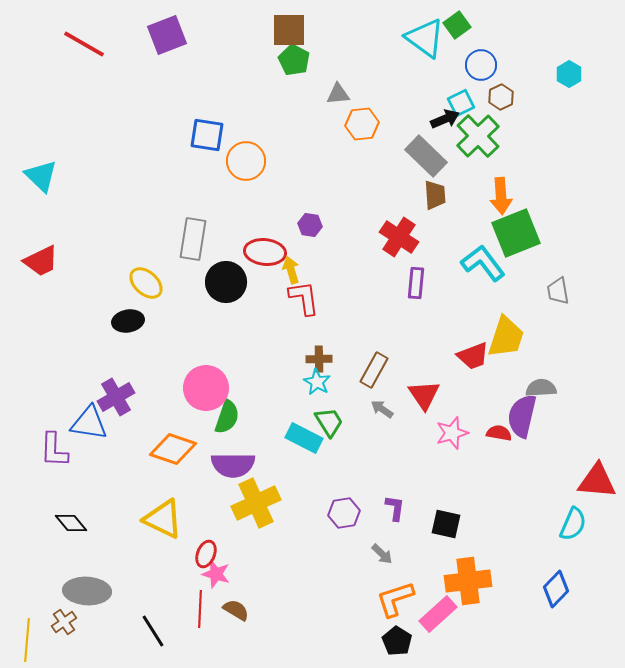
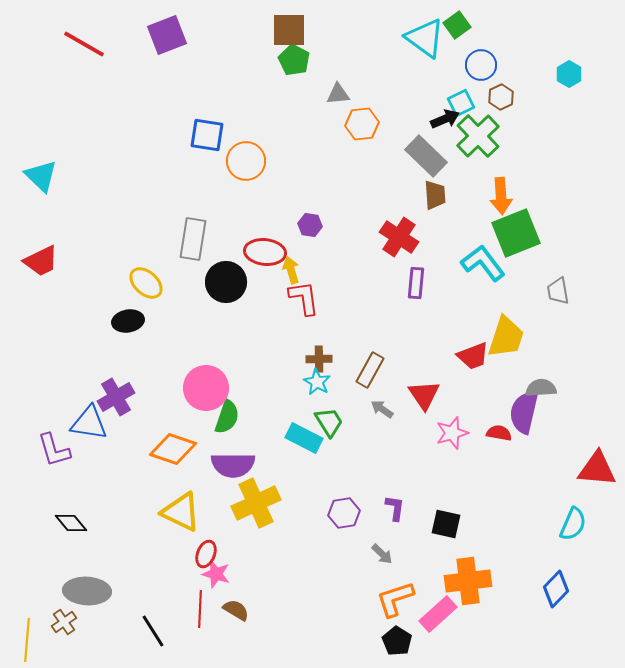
brown rectangle at (374, 370): moved 4 px left
purple semicircle at (522, 416): moved 2 px right, 4 px up
purple L-shape at (54, 450): rotated 18 degrees counterclockwise
red triangle at (597, 481): moved 12 px up
yellow triangle at (163, 519): moved 18 px right, 7 px up
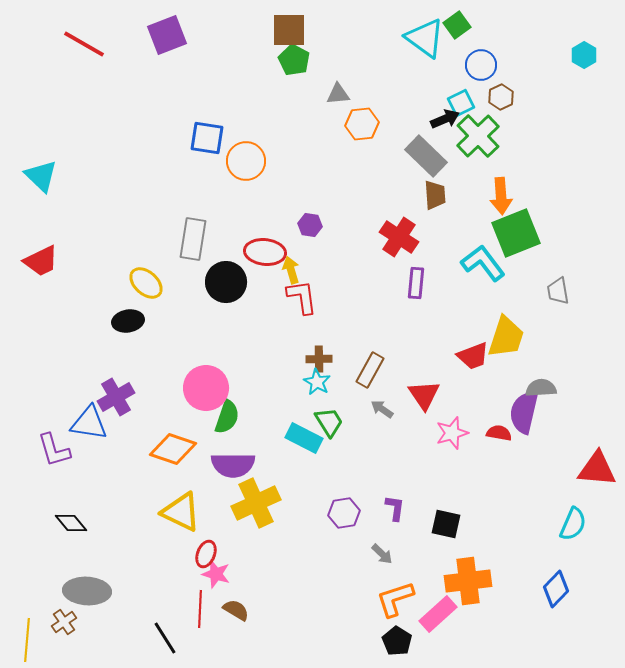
cyan hexagon at (569, 74): moved 15 px right, 19 px up
blue square at (207, 135): moved 3 px down
red L-shape at (304, 298): moved 2 px left, 1 px up
black line at (153, 631): moved 12 px right, 7 px down
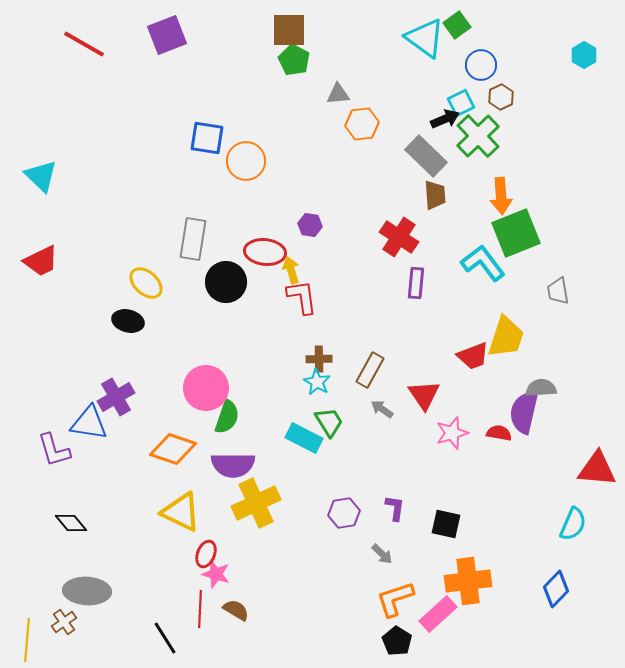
black ellipse at (128, 321): rotated 24 degrees clockwise
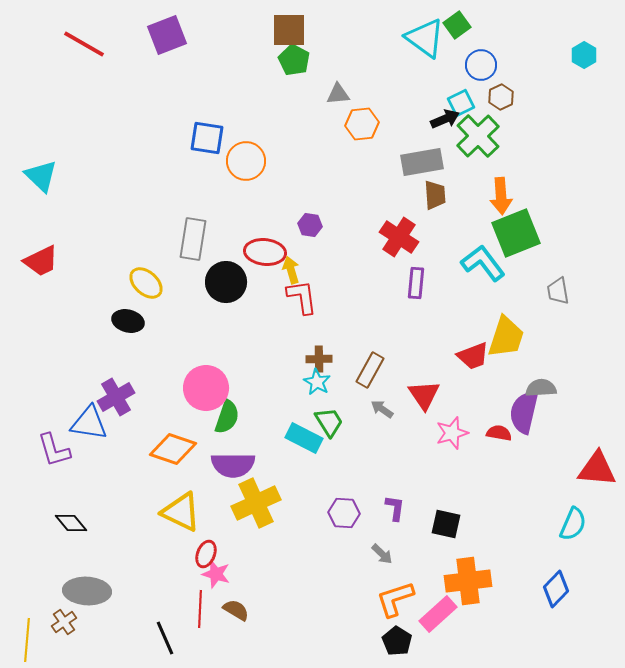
gray rectangle at (426, 156): moved 4 px left, 6 px down; rotated 54 degrees counterclockwise
purple hexagon at (344, 513): rotated 12 degrees clockwise
black line at (165, 638): rotated 8 degrees clockwise
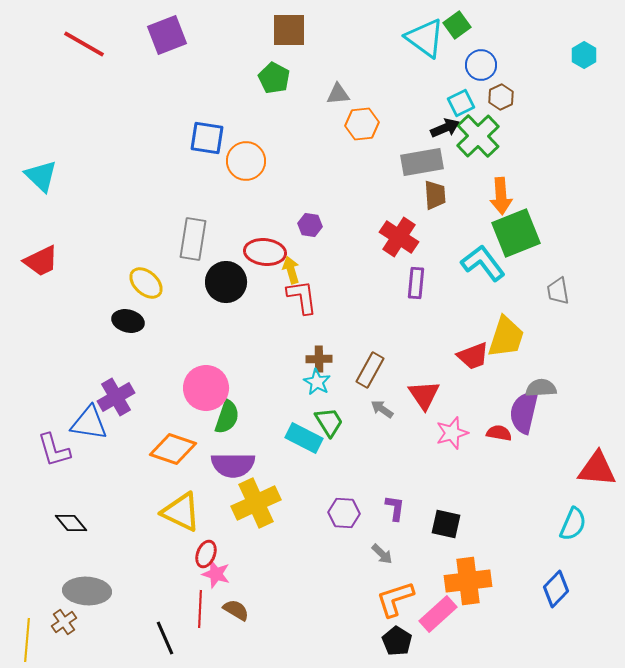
green pentagon at (294, 60): moved 20 px left, 18 px down
black arrow at (445, 119): moved 9 px down
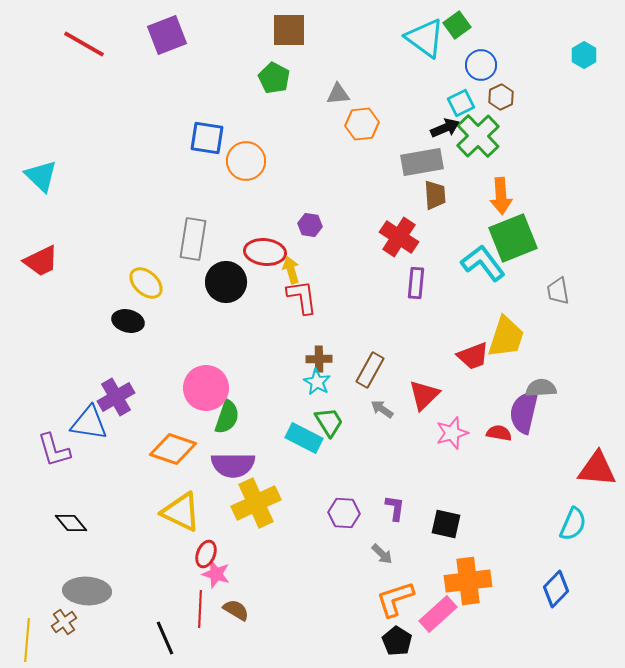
green square at (516, 233): moved 3 px left, 5 px down
red triangle at (424, 395): rotated 20 degrees clockwise
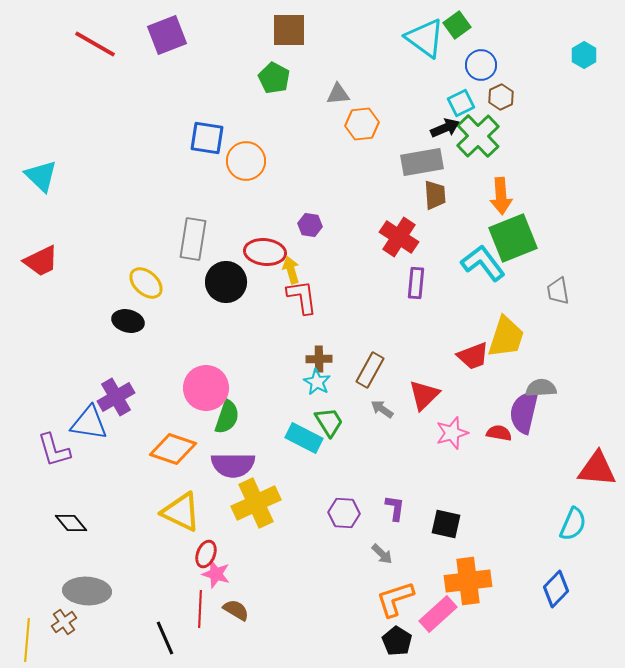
red line at (84, 44): moved 11 px right
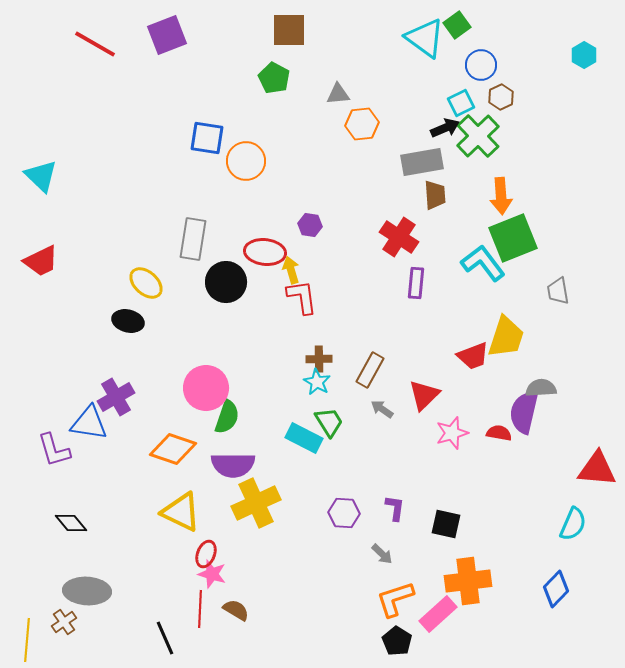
pink star at (216, 574): moved 4 px left
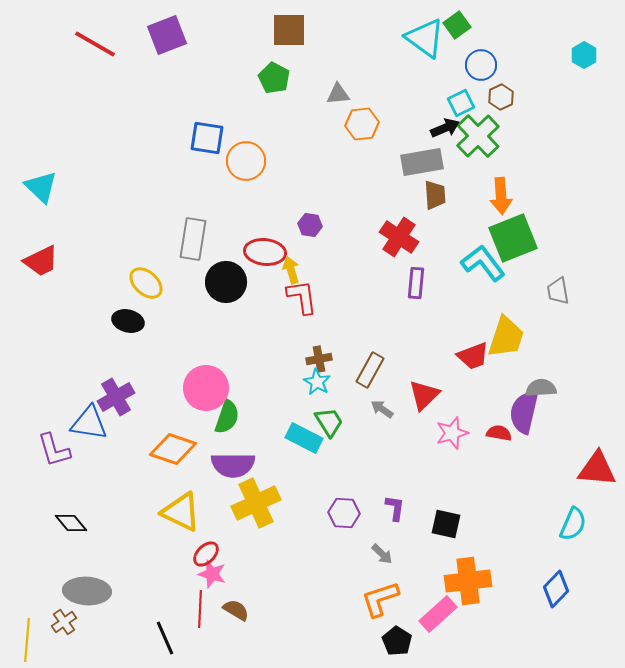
cyan triangle at (41, 176): moved 11 px down
brown cross at (319, 359): rotated 10 degrees counterclockwise
red ellipse at (206, 554): rotated 24 degrees clockwise
orange L-shape at (395, 599): moved 15 px left
